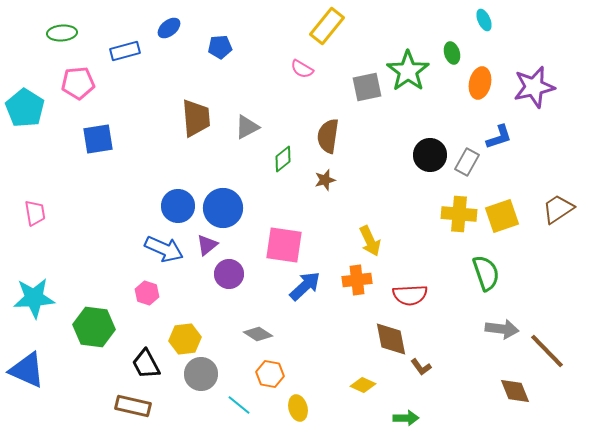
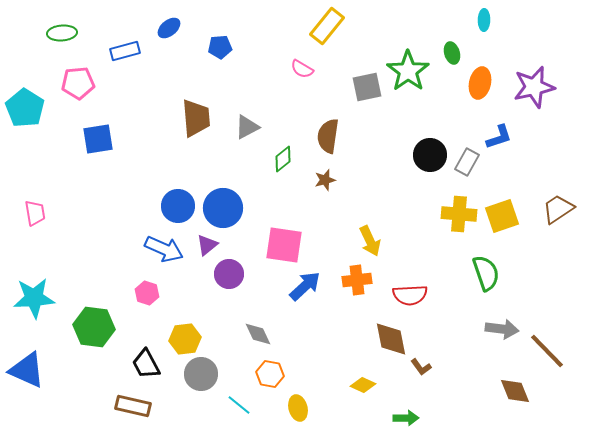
cyan ellipse at (484, 20): rotated 25 degrees clockwise
gray diamond at (258, 334): rotated 32 degrees clockwise
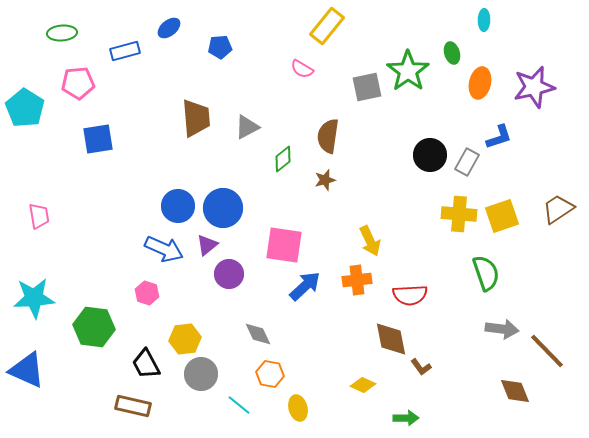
pink trapezoid at (35, 213): moved 4 px right, 3 px down
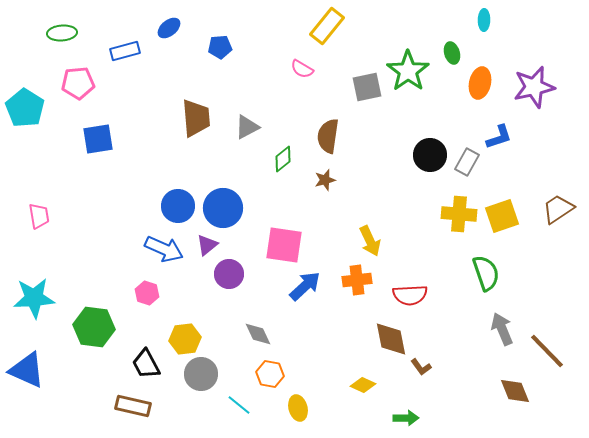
gray arrow at (502, 329): rotated 120 degrees counterclockwise
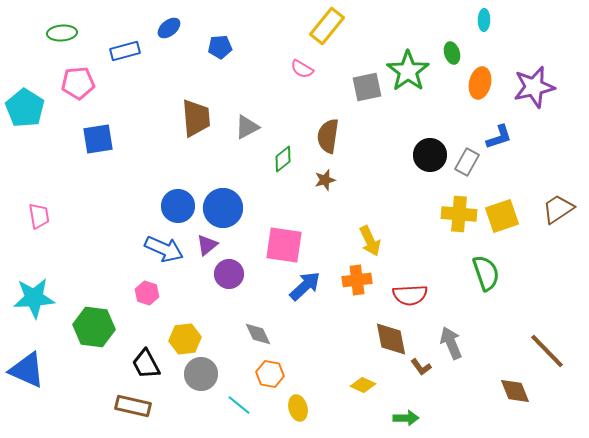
gray arrow at (502, 329): moved 51 px left, 14 px down
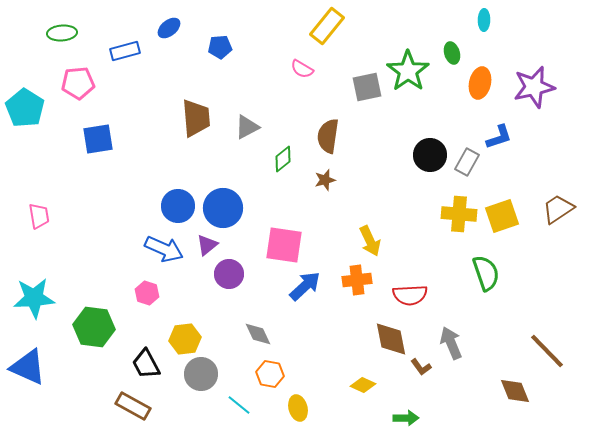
blue triangle at (27, 370): moved 1 px right, 3 px up
brown rectangle at (133, 406): rotated 16 degrees clockwise
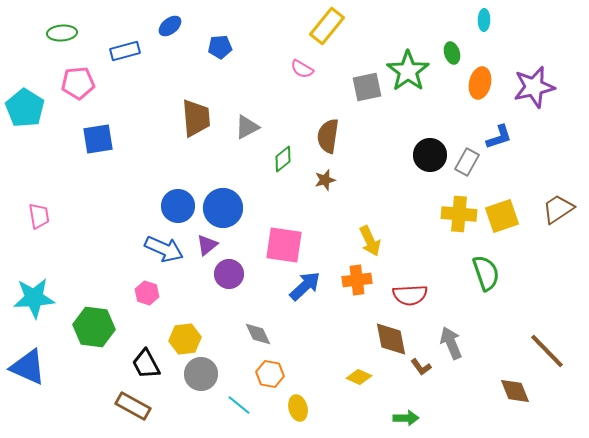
blue ellipse at (169, 28): moved 1 px right, 2 px up
yellow diamond at (363, 385): moved 4 px left, 8 px up
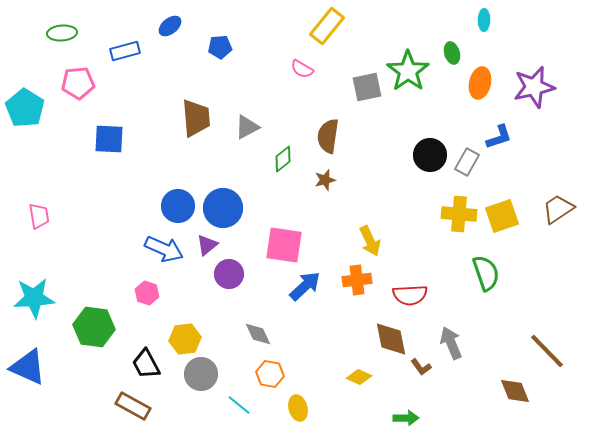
blue square at (98, 139): moved 11 px right; rotated 12 degrees clockwise
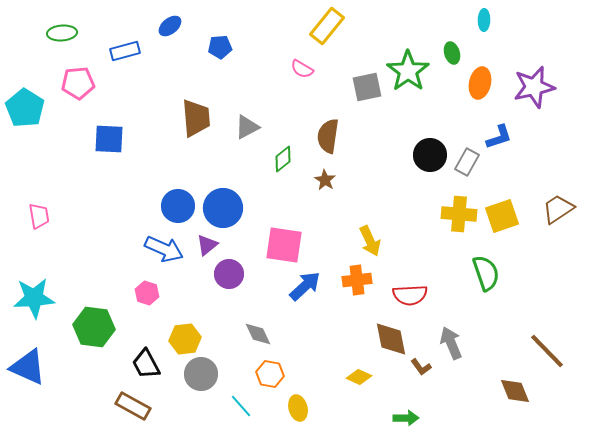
brown star at (325, 180): rotated 25 degrees counterclockwise
cyan line at (239, 405): moved 2 px right, 1 px down; rotated 10 degrees clockwise
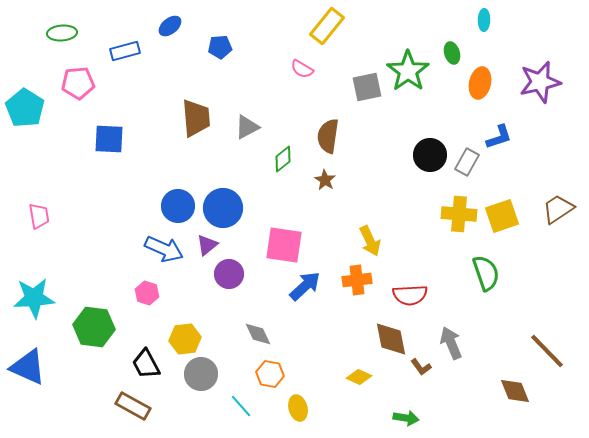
purple star at (534, 87): moved 6 px right, 5 px up
green arrow at (406, 418): rotated 10 degrees clockwise
